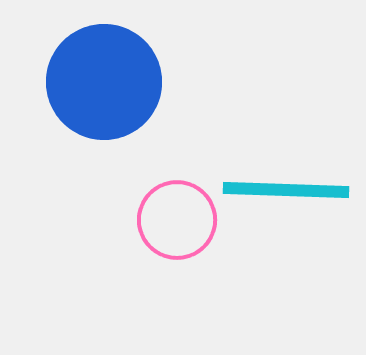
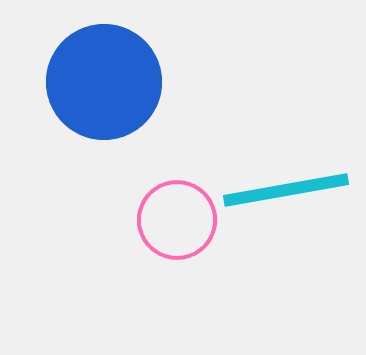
cyan line: rotated 12 degrees counterclockwise
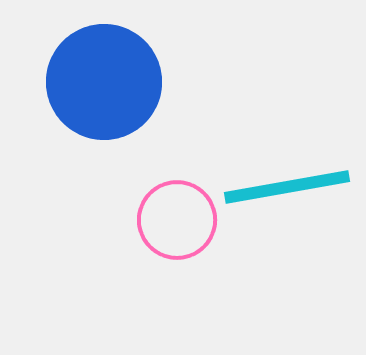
cyan line: moved 1 px right, 3 px up
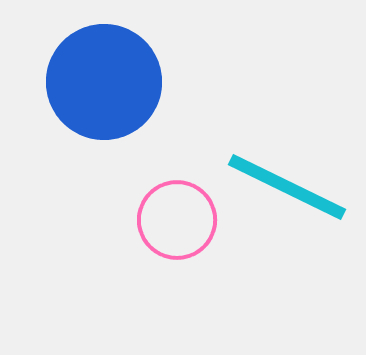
cyan line: rotated 36 degrees clockwise
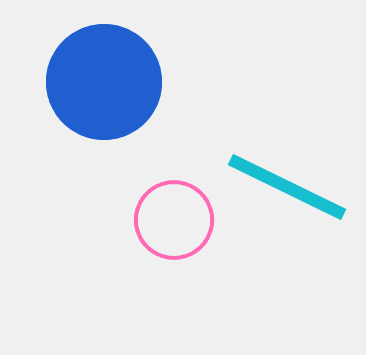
pink circle: moved 3 px left
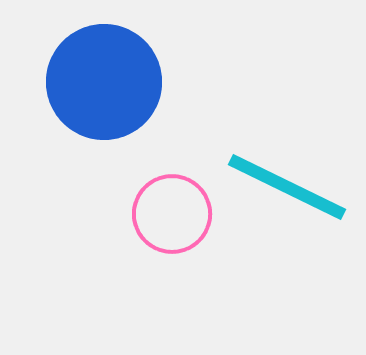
pink circle: moved 2 px left, 6 px up
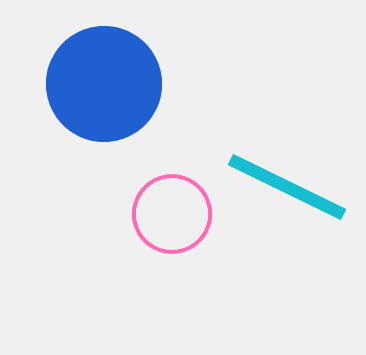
blue circle: moved 2 px down
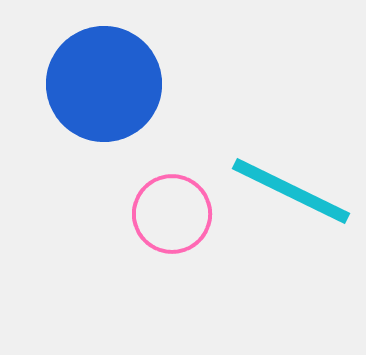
cyan line: moved 4 px right, 4 px down
